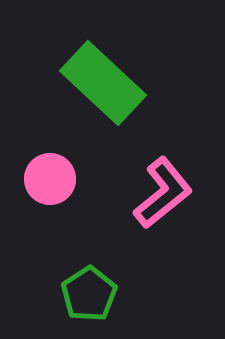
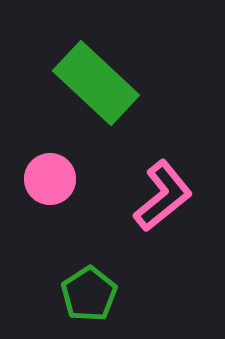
green rectangle: moved 7 px left
pink L-shape: moved 3 px down
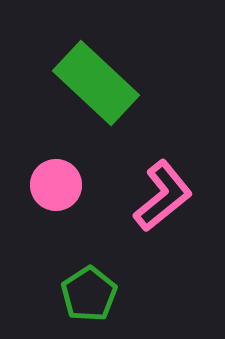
pink circle: moved 6 px right, 6 px down
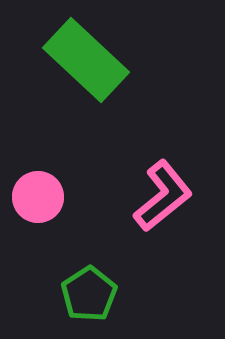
green rectangle: moved 10 px left, 23 px up
pink circle: moved 18 px left, 12 px down
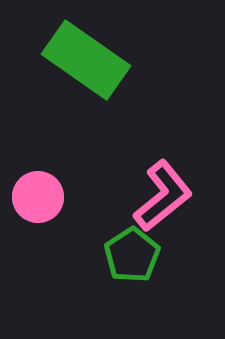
green rectangle: rotated 8 degrees counterclockwise
green pentagon: moved 43 px right, 39 px up
